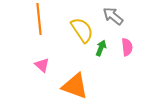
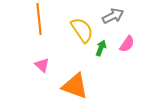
gray arrow: rotated 115 degrees clockwise
pink semicircle: moved 3 px up; rotated 42 degrees clockwise
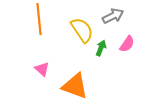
pink triangle: moved 4 px down
